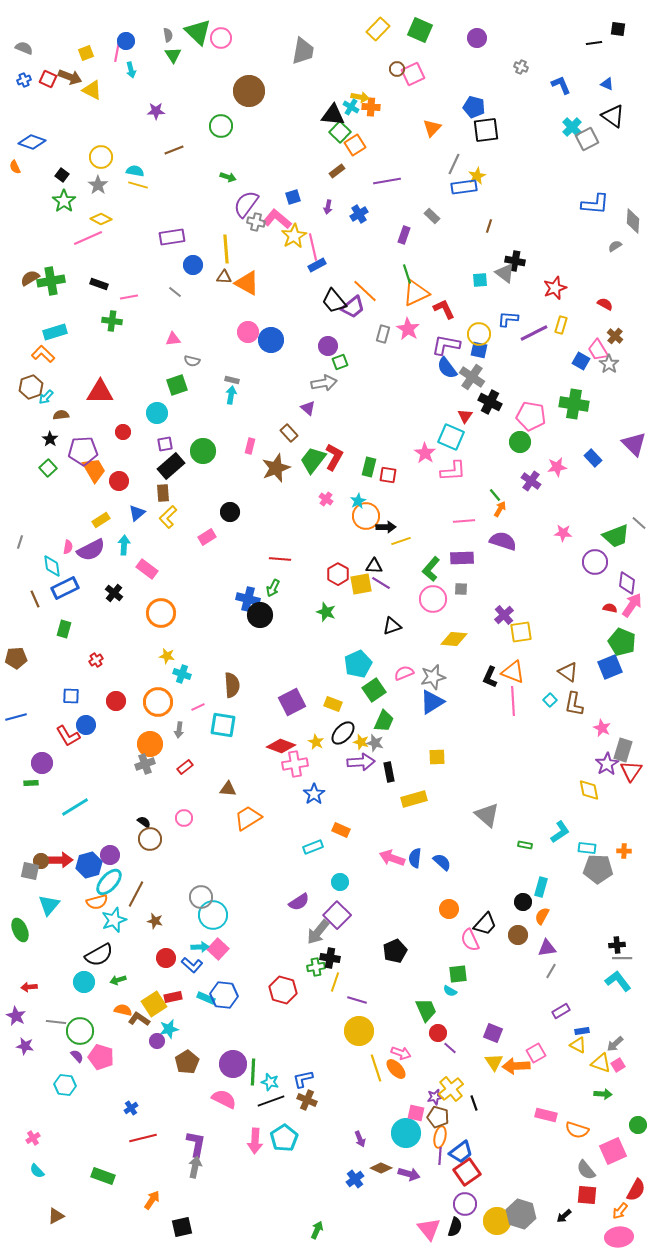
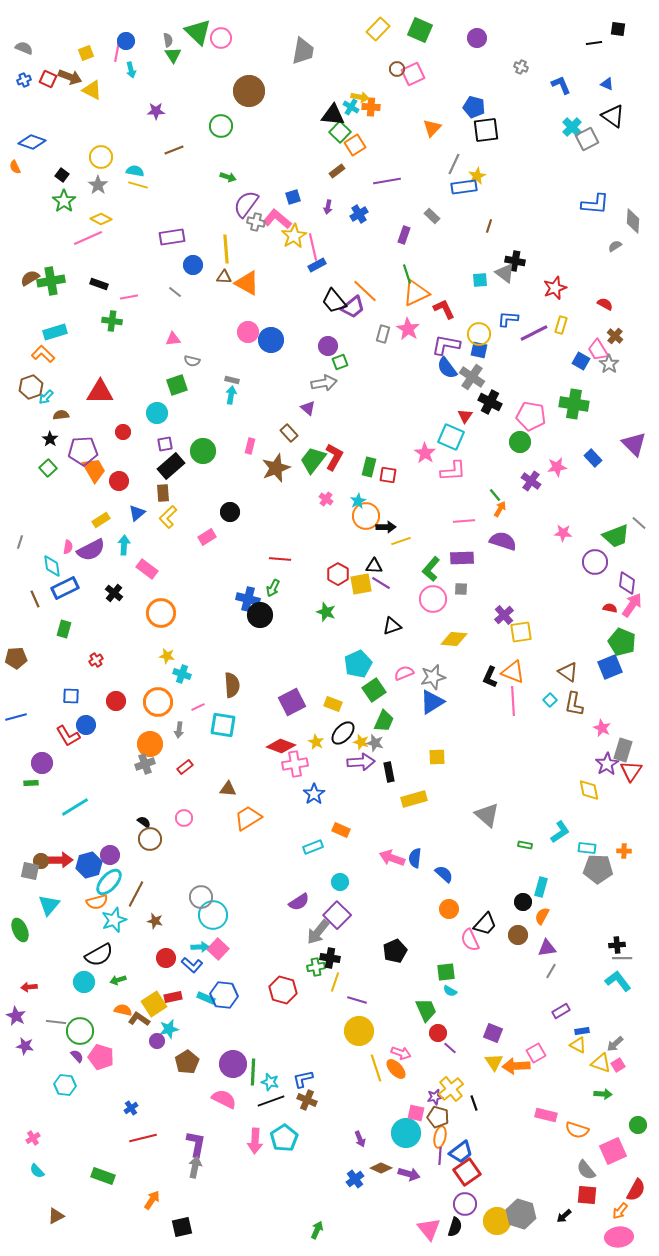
gray semicircle at (168, 35): moved 5 px down
blue semicircle at (442, 862): moved 2 px right, 12 px down
green square at (458, 974): moved 12 px left, 2 px up
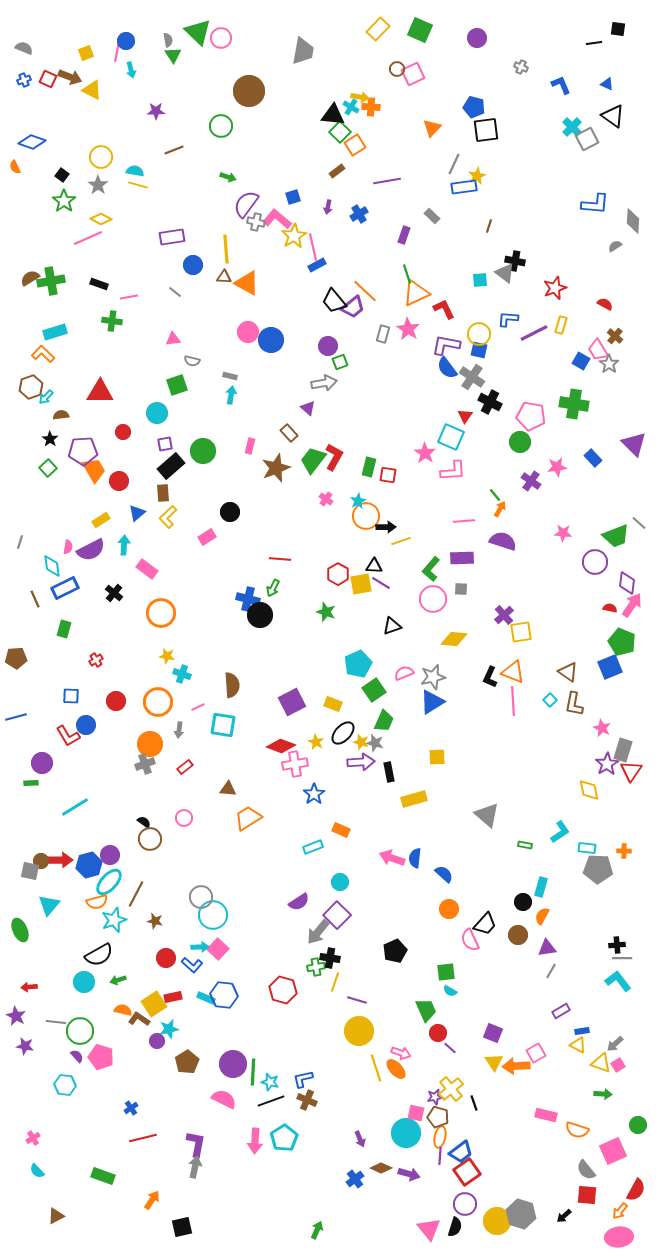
gray rectangle at (232, 380): moved 2 px left, 4 px up
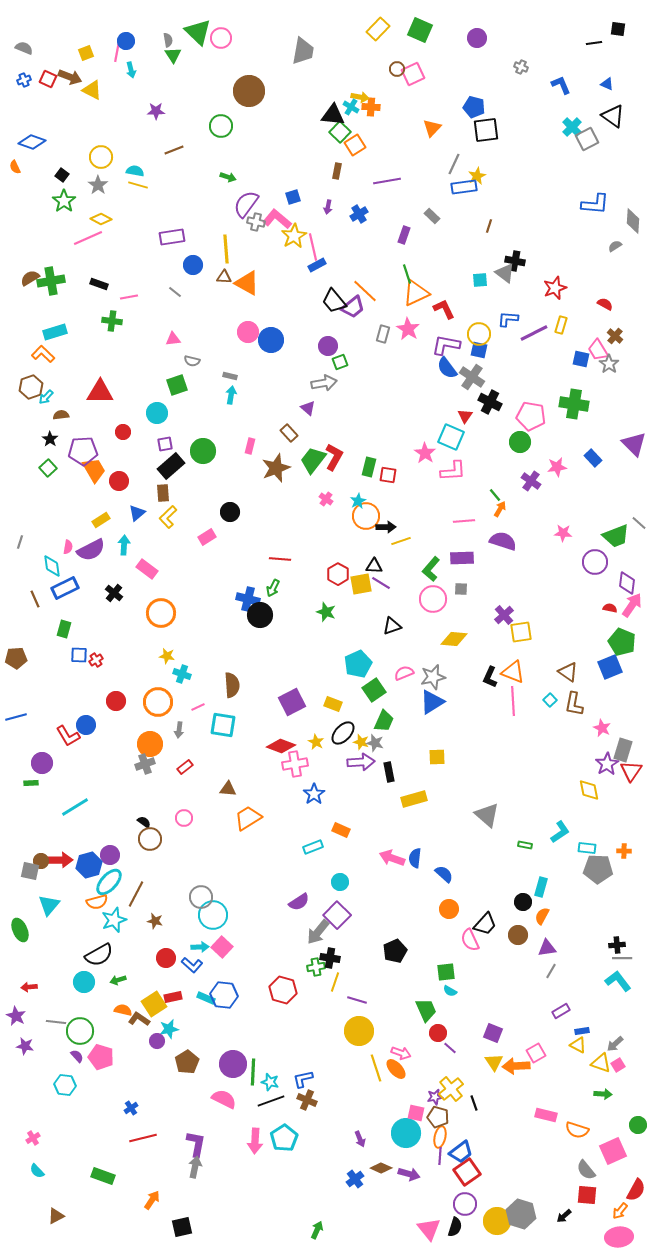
brown rectangle at (337, 171): rotated 42 degrees counterclockwise
blue square at (581, 361): moved 2 px up; rotated 18 degrees counterclockwise
blue square at (71, 696): moved 8 px right, 41 px up
pink square at (218, 949): moved 4 px right, 2 px up
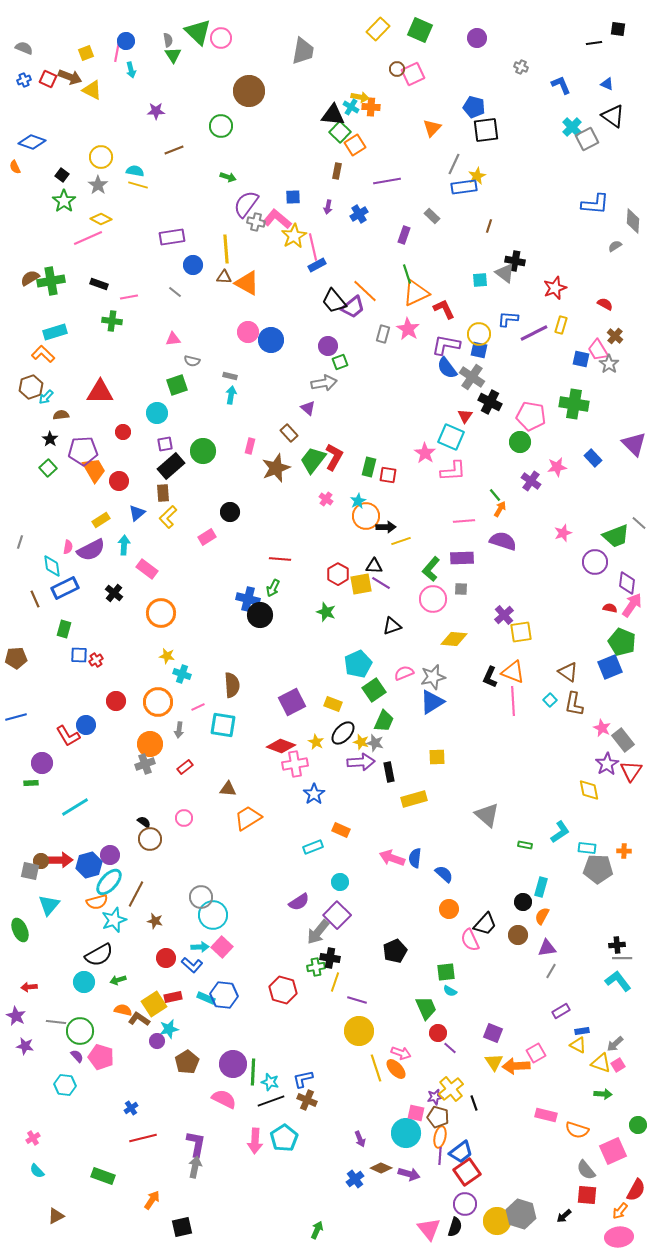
blue square at (293, 197): rotated 14 degrees clockwise
pink star at (563, 533): rotated 24 degrees counterclockwise
gray rectangle at (623, 750): moved 10 px up; rotated 55 degrees counterclockwise
green trapezoid at (426, 1010): moved 2 px up
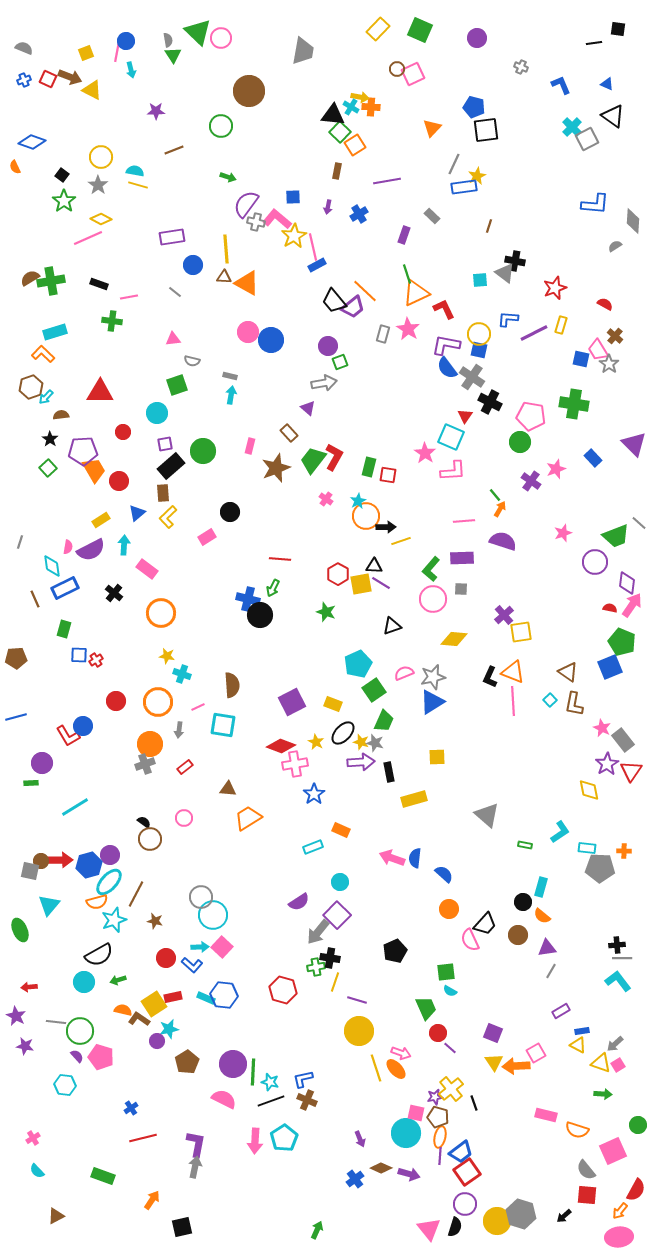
pink star at (557, 467): moved 1 px left, 2 px down; rotated 12 degrees counterclockwise
blue circle at (86, 725): moved 3 px left, 1 px down
gray pentagon at (598, 869): moved 2 px right, 1 px up
orange semicircle at (542, 916): rotated 78 degrees counterclockwise
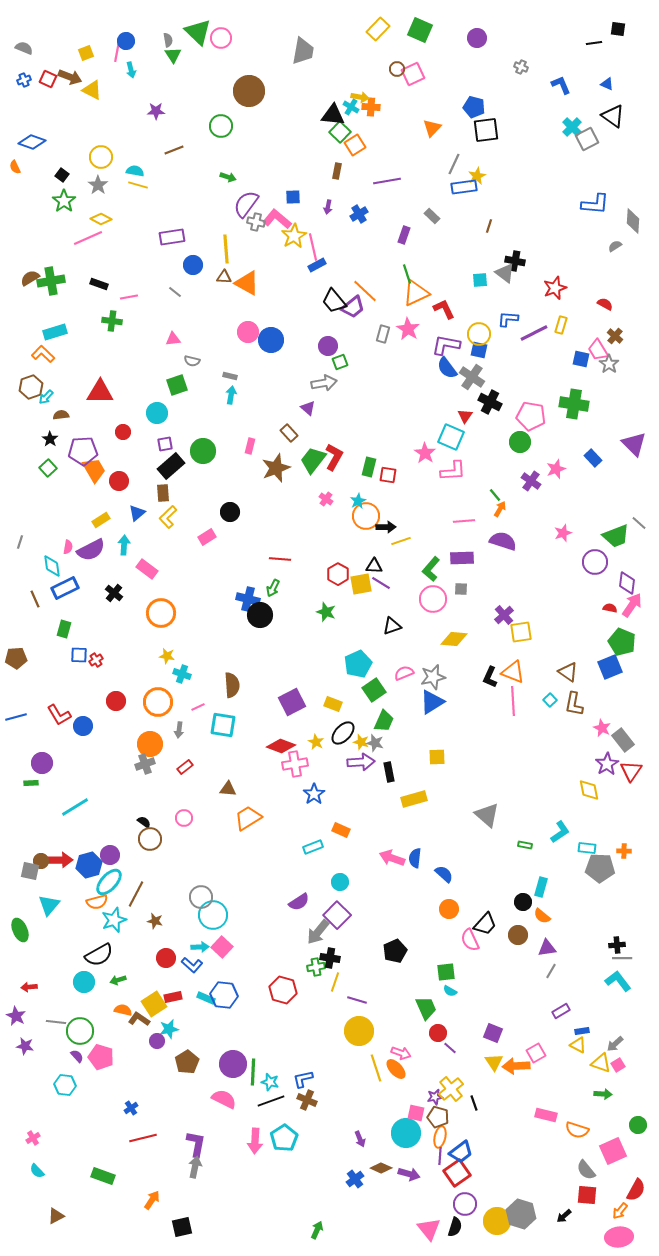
red L-shape at (68, 736): moved 9 px left, 21 px up
red square at (467, 1172): moved 10 px left, 1 px down
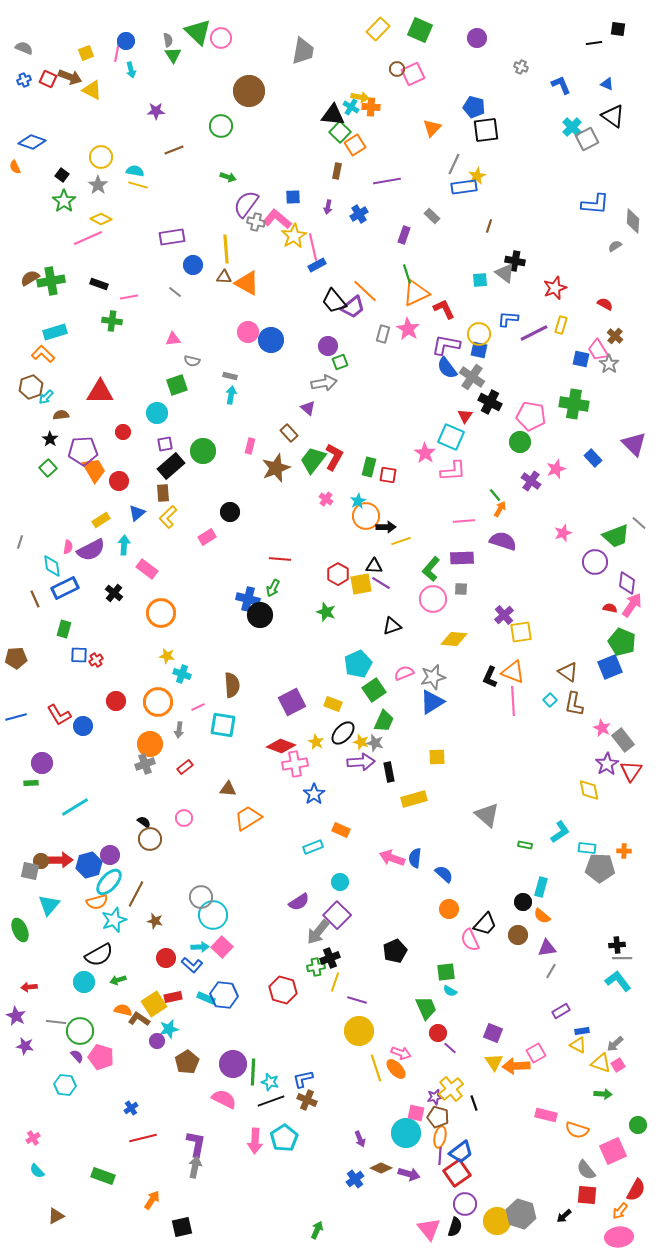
black cross at (330, 958): rotated 30 degrees counterclockwise
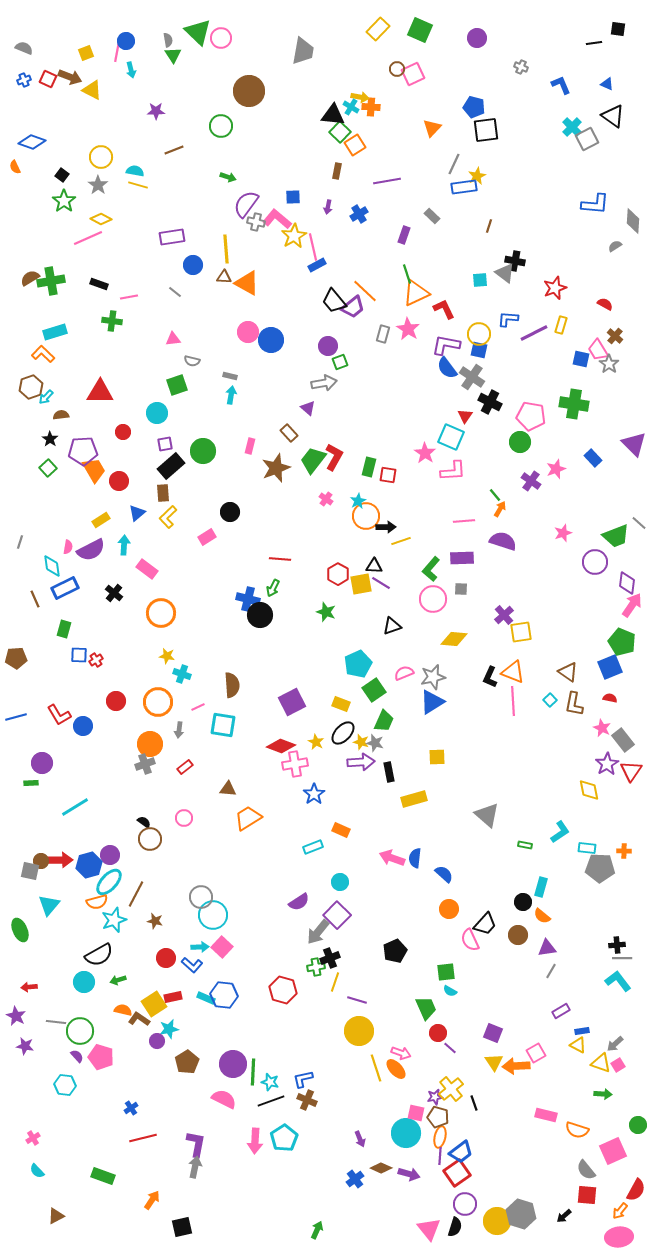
red semicircle at (610, 608): moved 90 px down
yellow rectangle at (333, 704): moved 8 px right
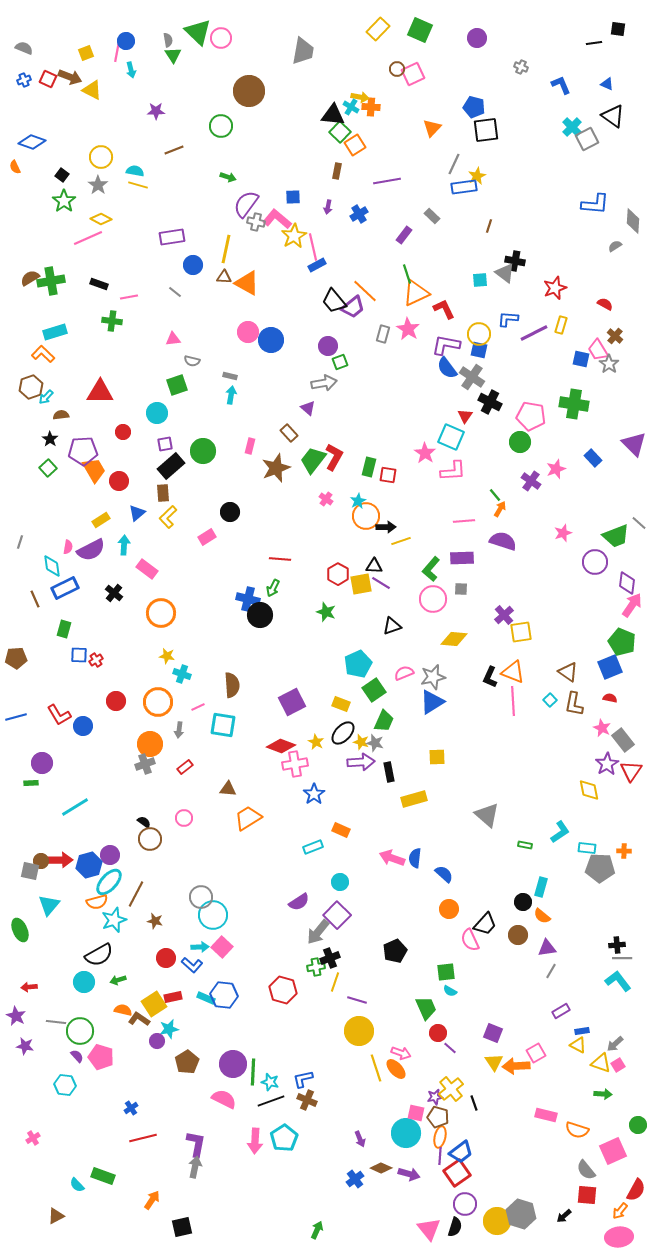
purple rectangle at (404, 235): rotated 18 degrees clockwise
yellow line at (226, 249): rotated 16 degrees clockwise
cyan semicircle at (37, 1171): moved 40 px right, 14 px down
